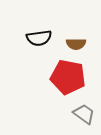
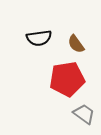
brown semicircle: rotated 54 degrees clockwise
red pentagon: moved 1 px left, 2 px down; rotated 20 degrees counterclockwise
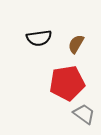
brown semicircle: rotated 66 degrees clockwise
red pentagon: moved 4 px down
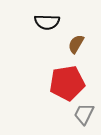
black semicircle: moved 8 px right, 16 px up; rotated 10 degrees clockwise
gray trapezoid: rotated 100 degrees counterclockwise
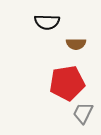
brown semicircle: rotated 120 degrees counterclockwise
gray trapezoid: moved 1 px left, 1 px up
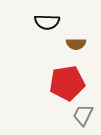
gray trapezoid: moved 2 px down
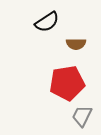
black semicircle: rotated 35 degrees counterclockwise
gray trapezoid: moved 1 px left, 1 px down
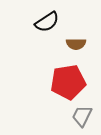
red pentagon: moved 1 px right, 1 px up
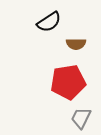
black semicircle: moved 2 px right
gray trapezoid: moved 1 px left, 2 px down
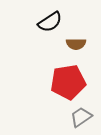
black semicircle: moved 1 px right
gray trapezoid: moved 1 px up; rotated 30 degrees clockwise
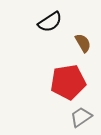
brown semicircle: moved 7 px right, 1 px up; rotated 120 degrees counterclockwise
